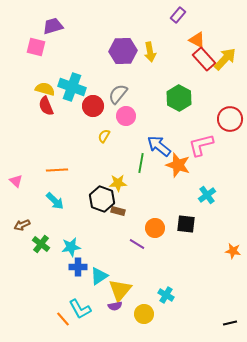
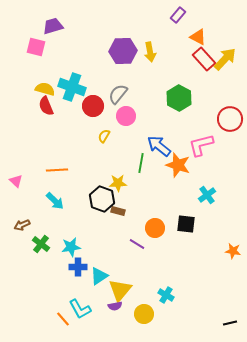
orange triangle at (197, 40): moved 1 px right, 3 px up
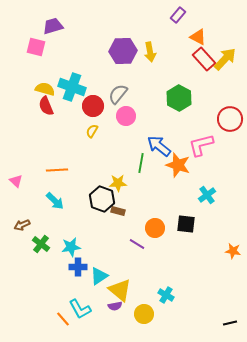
yellow semicircle at (104, 136): moved 12 px left, 5 px up
yellow triangle at (120, 290): rotated 30 degrees counterclockwise
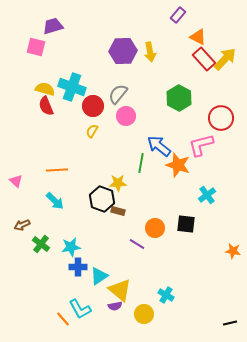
red circle at (230, 119): moved 9 px left, 1 px up
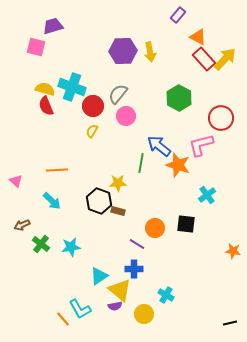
black hexagon at (102, 199): moved 3 px left, 2 px down
cyan arrow at (55, 201): moved 3 px left
blue cross at (78, 267): moved 56 px right, 2 px down
